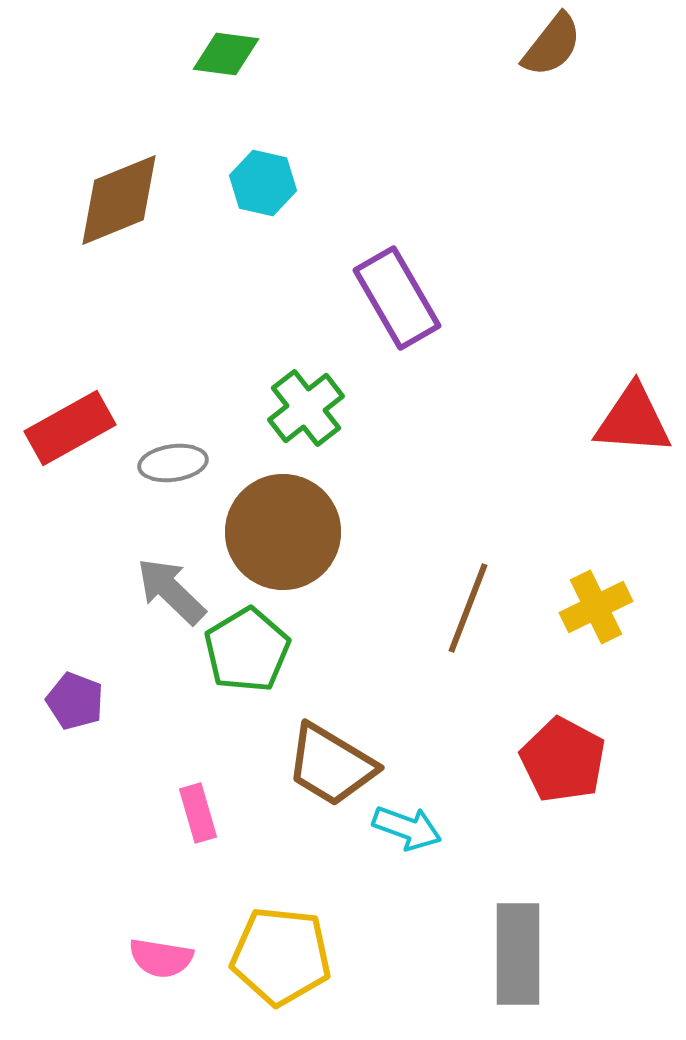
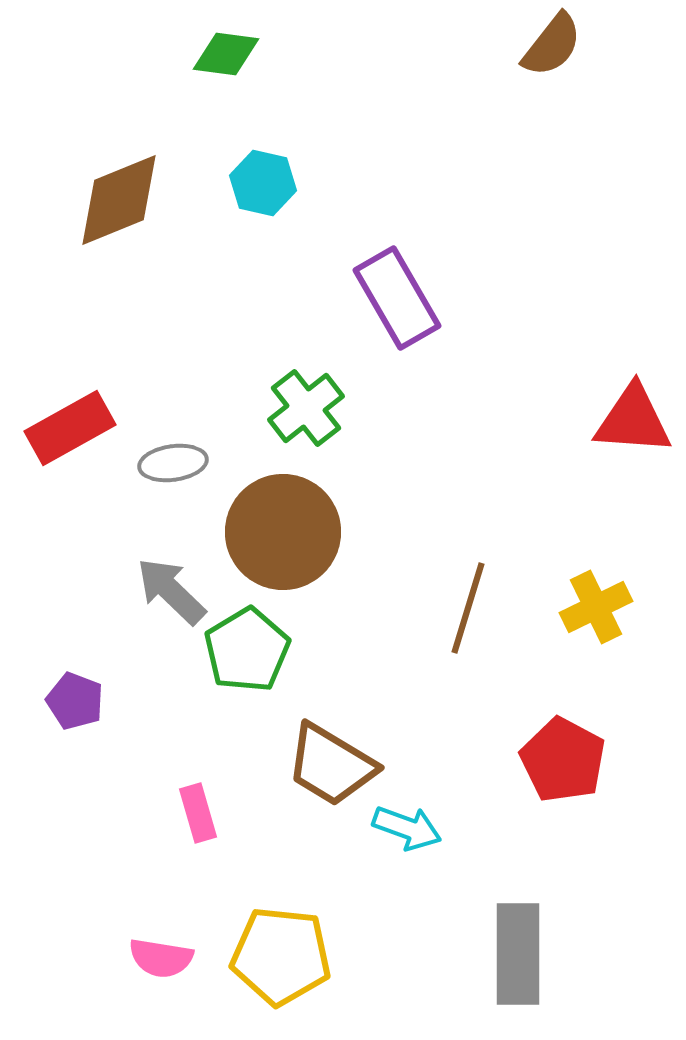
brown line: rotated 4 degrees counterclockwise
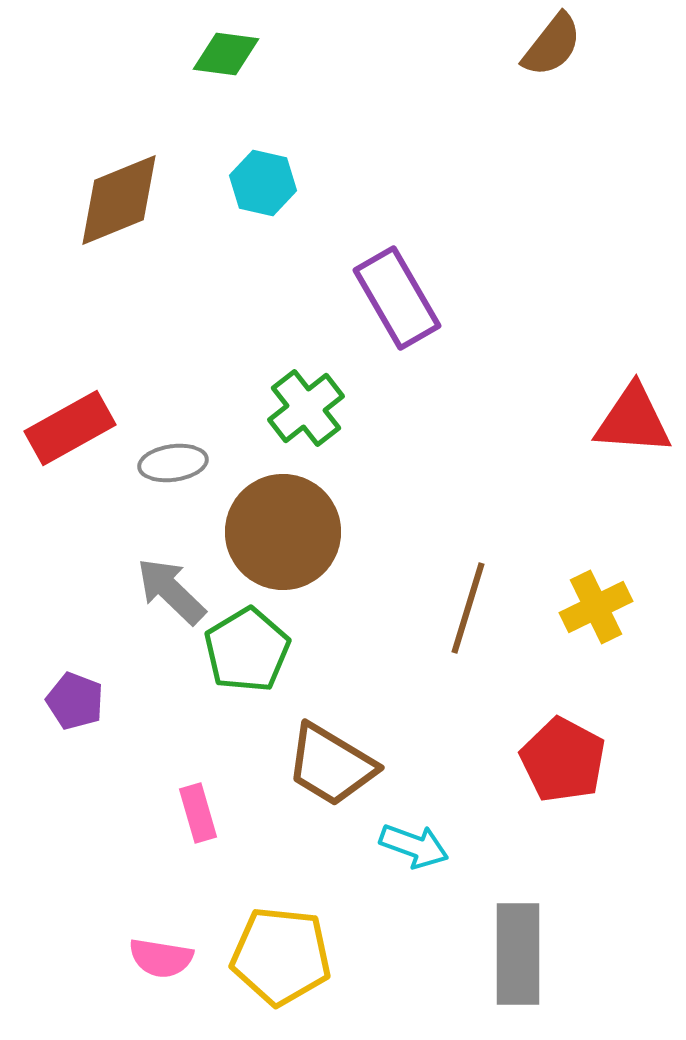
cyan arrow: moved 7 px right, 18 px down
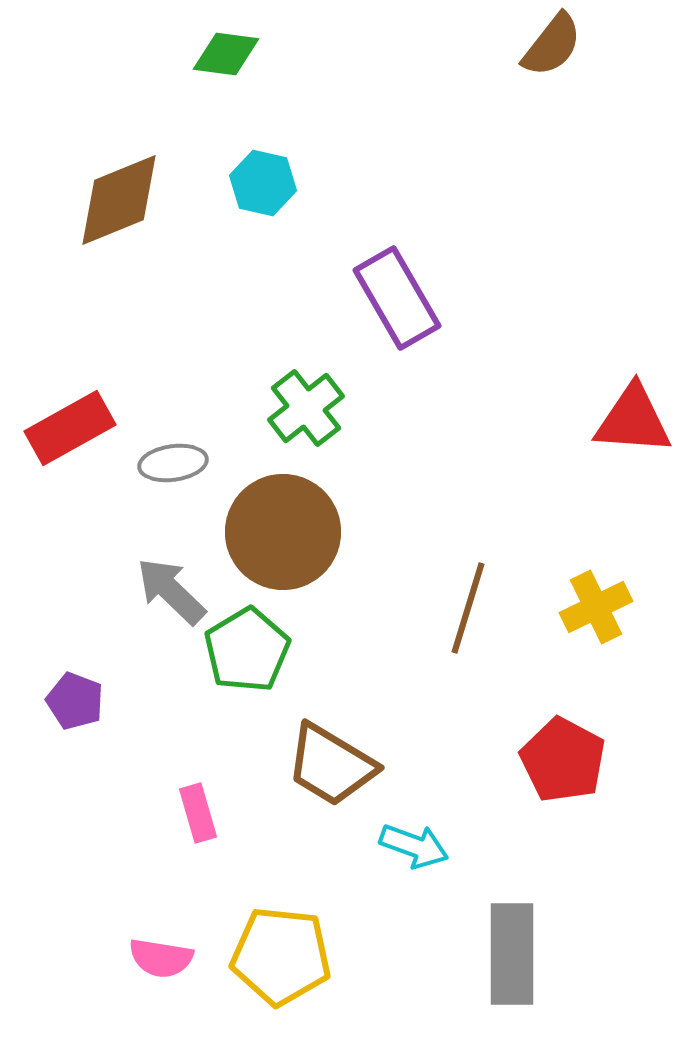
gray rectangle: moved 6 px left
